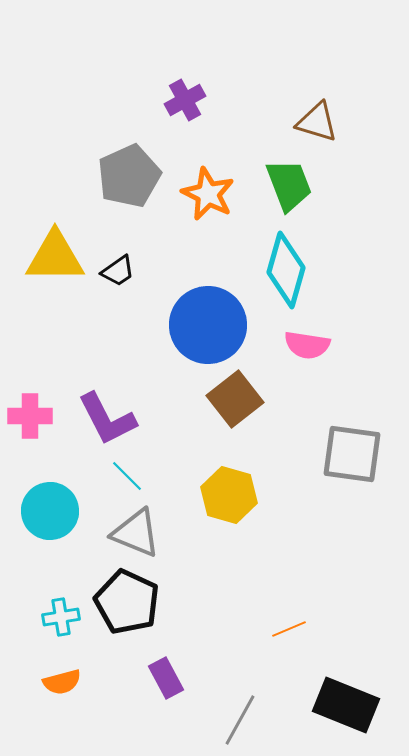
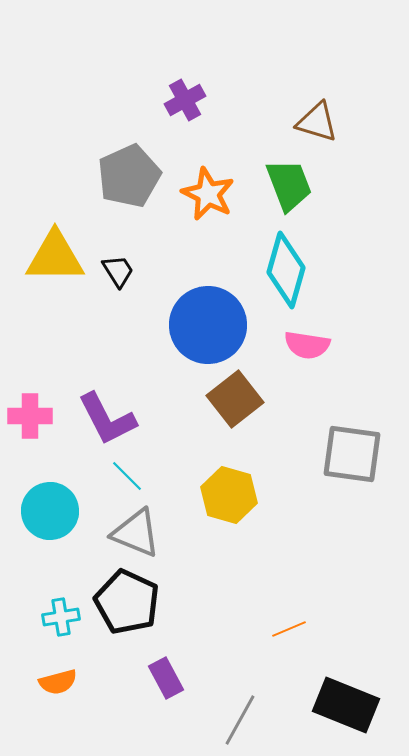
black trapezoid: rotated 87 degrees counterclockwise
orange semicircle: moved 4 px left
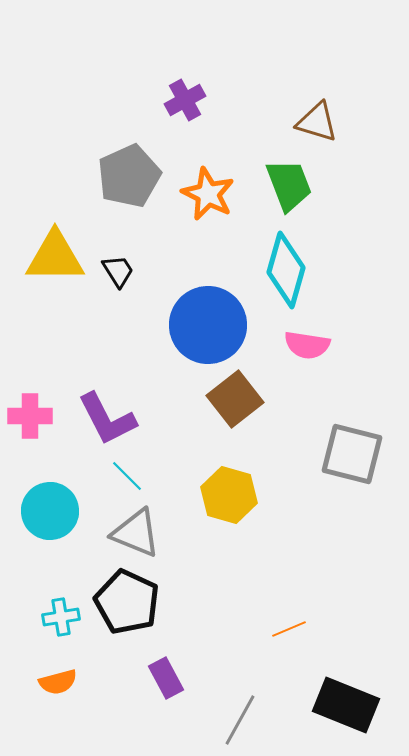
gray square: rotated 6 degrees clockwise
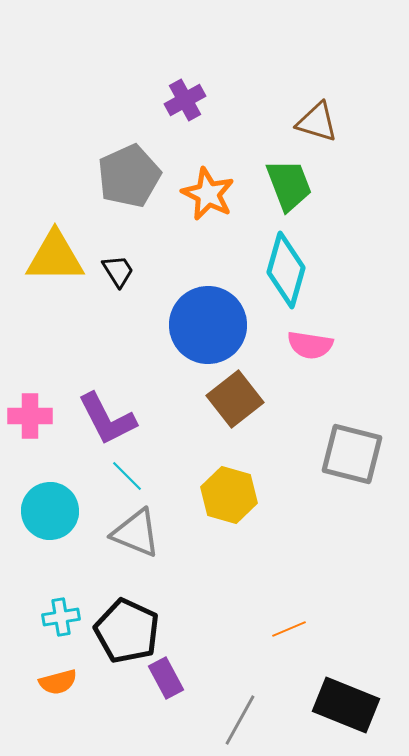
pink semicircle: moved 3 px right
black pentagon: moved 29 px down
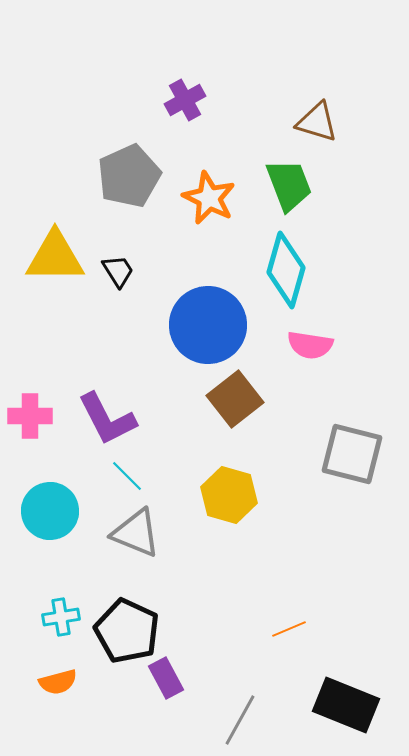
orange star: moved 1 px right, 4 px down
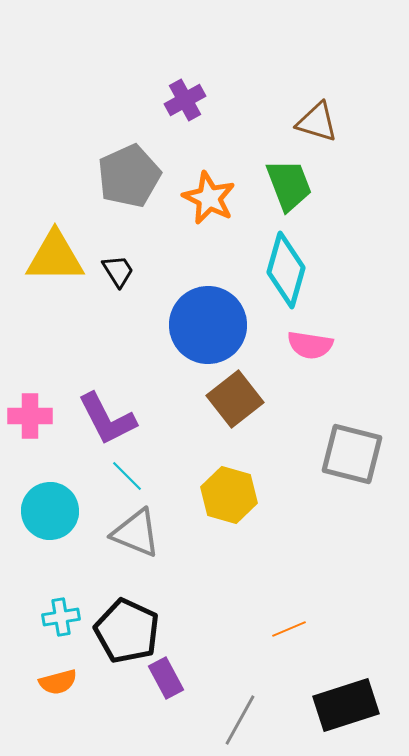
black rectangle: rotated 40 degrees counterclockwise
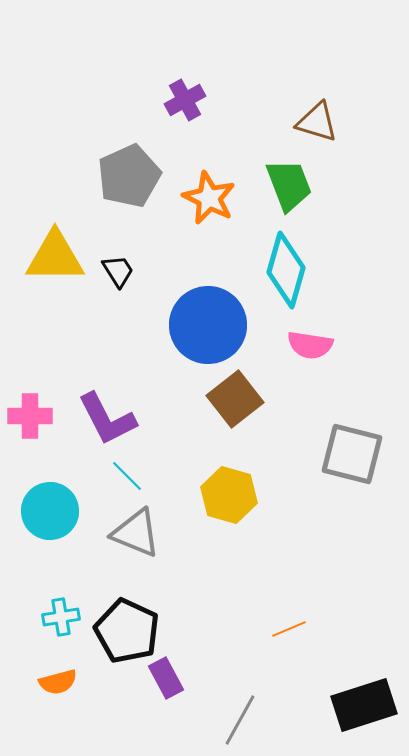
black rectangle: moved 18 px right
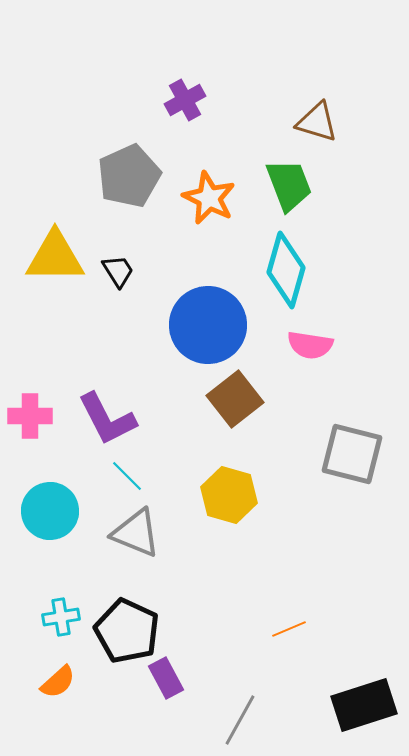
orange semicircle: rotated 27 degrees counterclockwise
